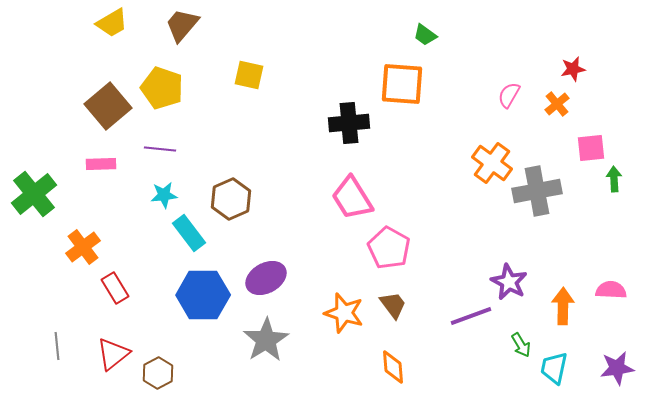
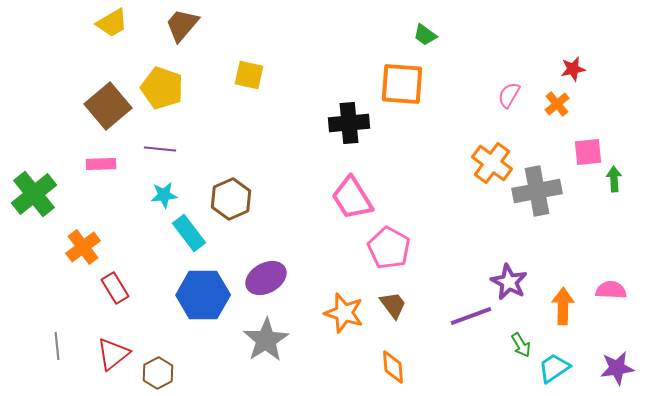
pink square at (591, 148): moved 3 px left, 4 px down
cyan trapezoid at (554, 368): rotated 44 degrees clockwise
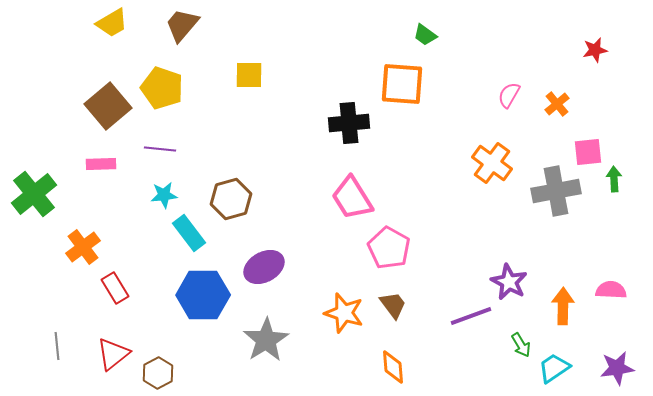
red star at (573, 69): moved 22 px right, 19 px up
yellow square at (249, 75): rotated 12 degrees counterclockwise
gray cross at (537, 191): moved 19 px right
brown hexagon at (231, 199): rotated 9 degrees clockwise
purple ellipse at (266, 278): moved 2 px left, 11 px up
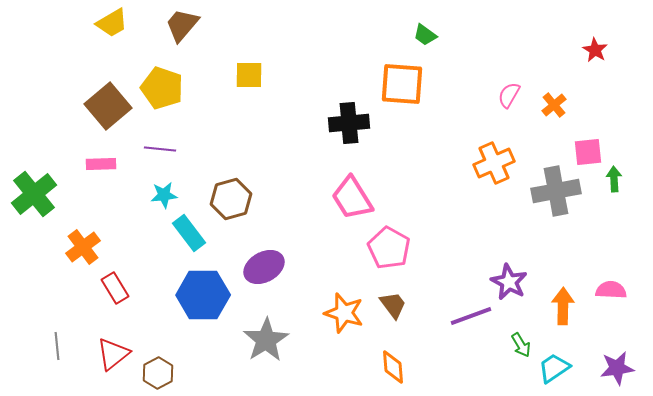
red star at (595, 50): rotated 30 degrees counterclockwise
orange cross at (557, 104): moved 3 px left, 1 px down
orange cross at (492, 163): moved 2 px right; rotated 30 degrees clockwise
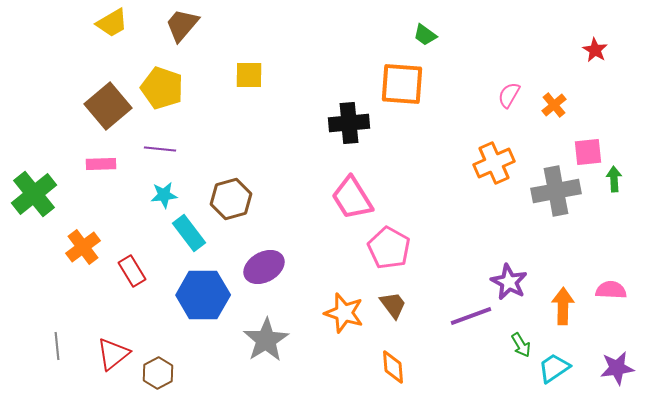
red rectangle at (115, 288): moved 17 px right, 17 px up
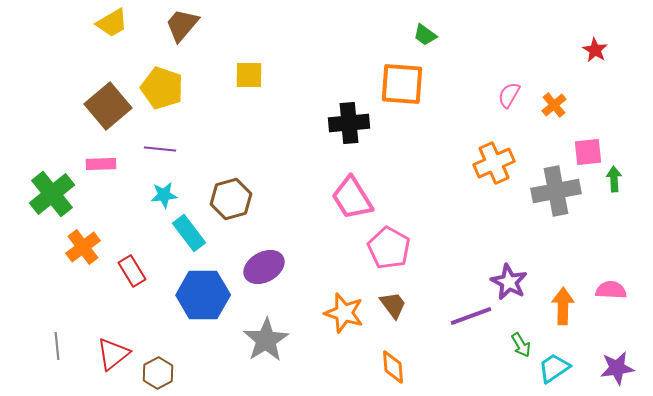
green cross at (34, 194): moved 18 px right
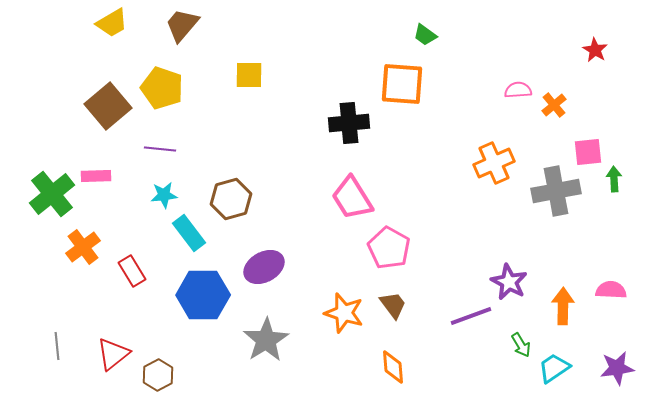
pink semicircle at (509, 95): moved 9 px right, 5 px up; rotated 56 degrees clockwise
pink rectangle at (101, 164): moved 5 px left, 12 px down
brown hexagon at (158, 373): moved 2 px down
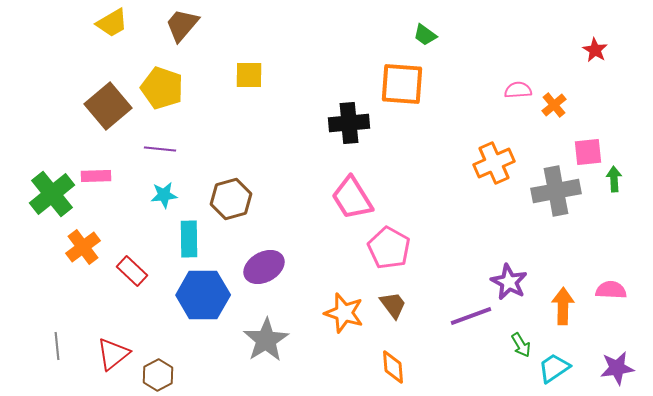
cyan rectangle at (189, 233): moved 6 px down; rotated 36 degrees clockwise
red rectangle at (132, 271): rotated 16 degrees counterclockwise
